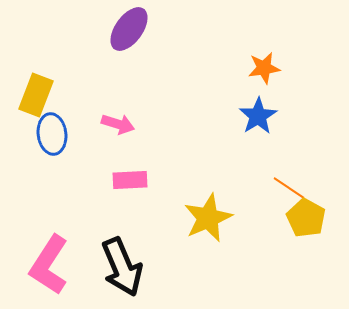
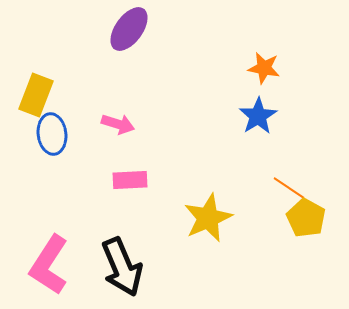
orange star: rotated 20 degrees clockwise
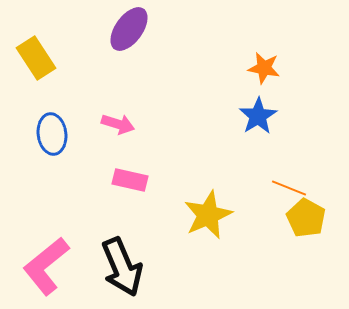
yellow rectangle: moved 37 px up; rotated 54 degrees counterclockwise
pink rectangle: rotated 16 degrees clockwise
orange line: rotated 12 degrees counterclockwise
yellow star: moved 3 px up
pink L-shape: moved 3 px left, 1 px down; rotated 18 degrees clockwise
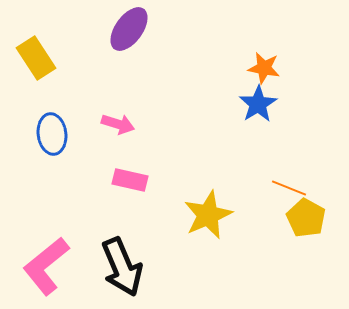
blue star: moved 12 px up
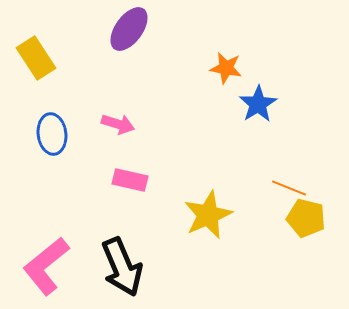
orange star: moved 38 px left
yellow pentagon: rotated 15 degrees counterclockwise
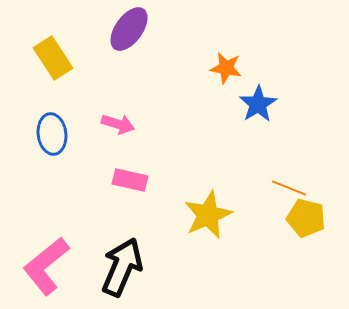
yellow rectangle: moved 17 px right
black arrow: rotated 134 degrees counterclockwise
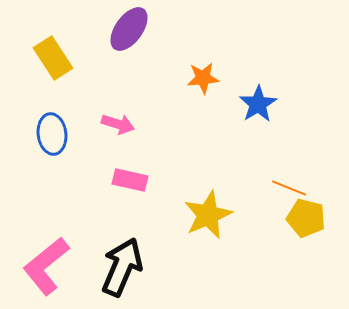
orange star: moved 23 px left, 10 px down; rotated 16 degrees counterclockwise
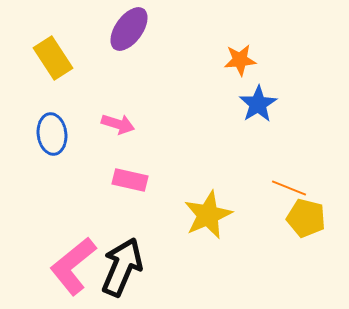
orange star: moved 37 px right, 18 px up
pink L-shape: moved 27 px right
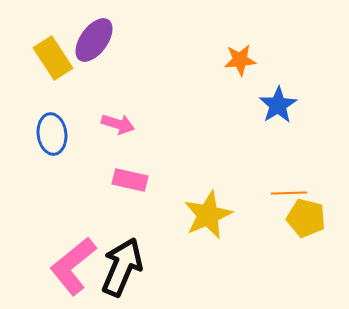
purple ellipse: moved 35 px left, 11 px down
blue star: moved 20 px right, 1 px down
orange line: moved 5 px down; rotated 24 degrees counterclockwise
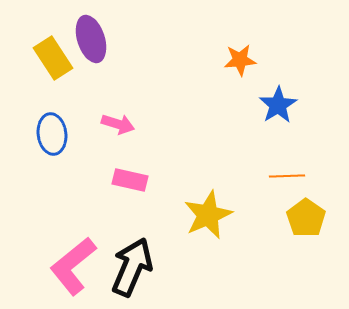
purple ellipse: moved 3 px left, 1 px up; rotated 54 degrees counterclockwise
orange line: moved 2 px left, 17 px up
yellow pentagon: rotated 21 degrees clockwise
black arrow: moved 10 px right
